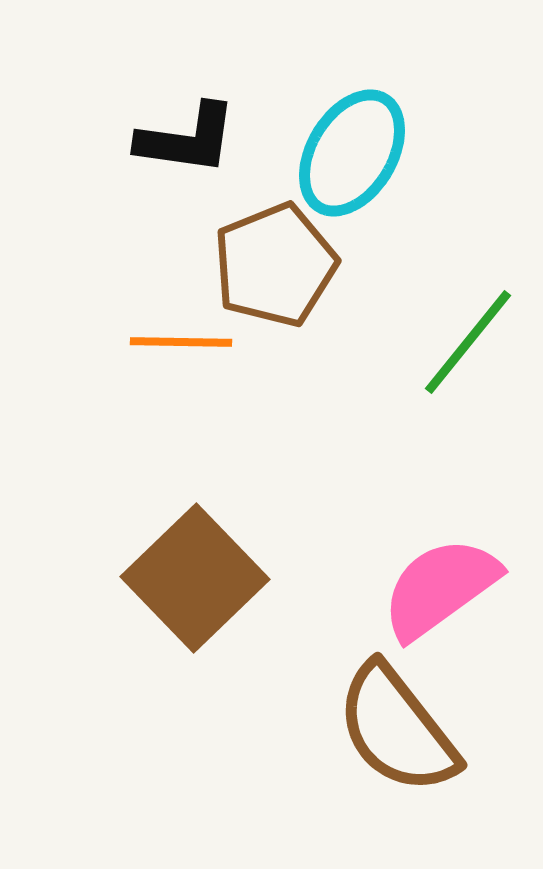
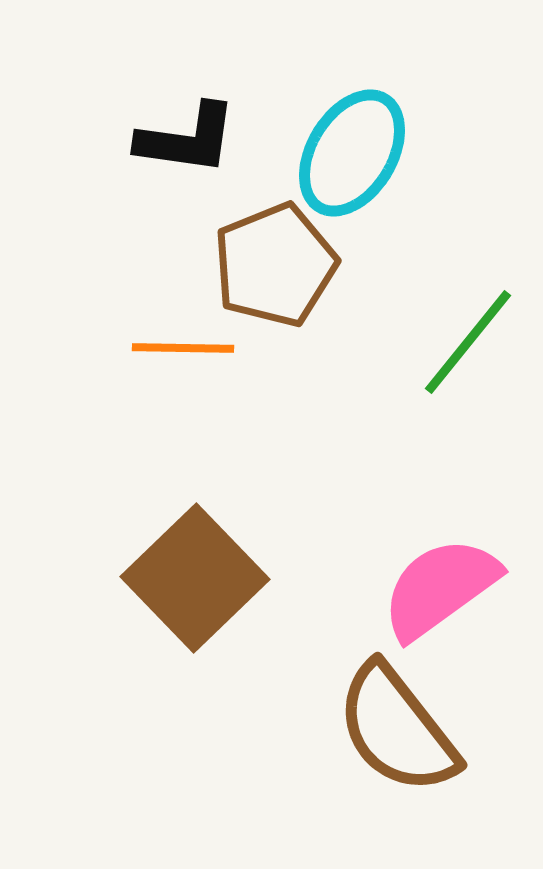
orange line: moved 2 px right, 6 px down
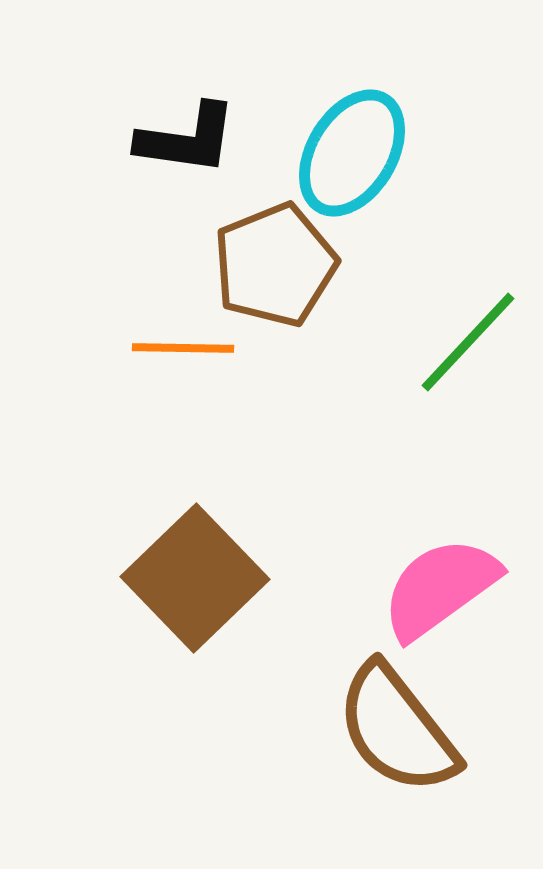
green line: rotated 4 degrees clockwise
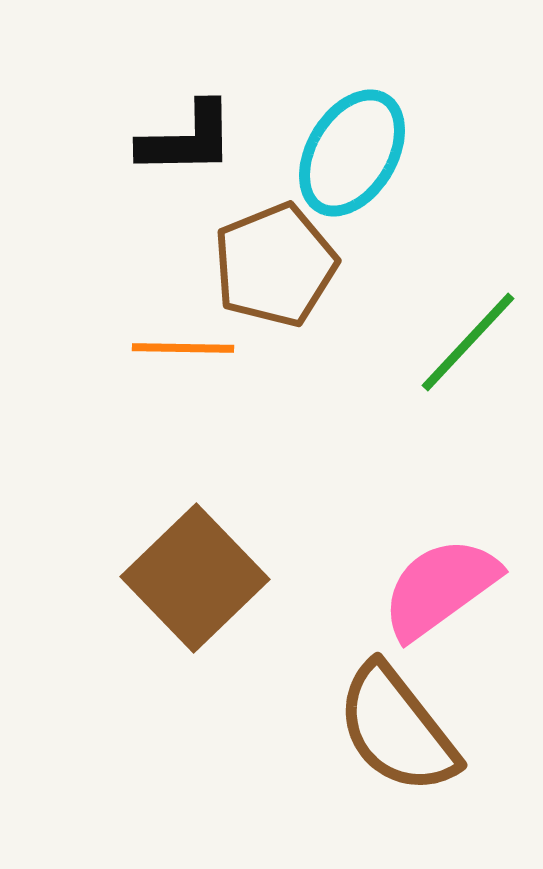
black L-shape: rotated 9 degrees counterclockwise
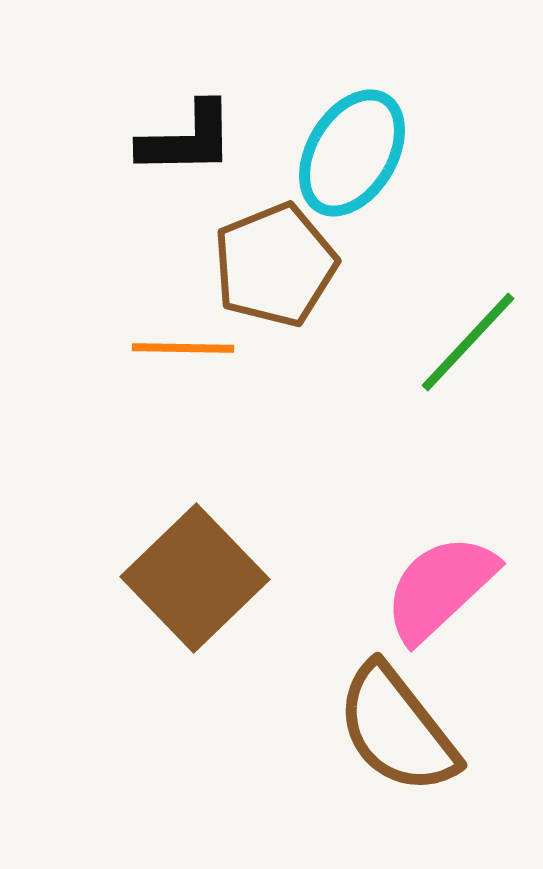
pink semicircle: rotated 7 degrees counterclockwise
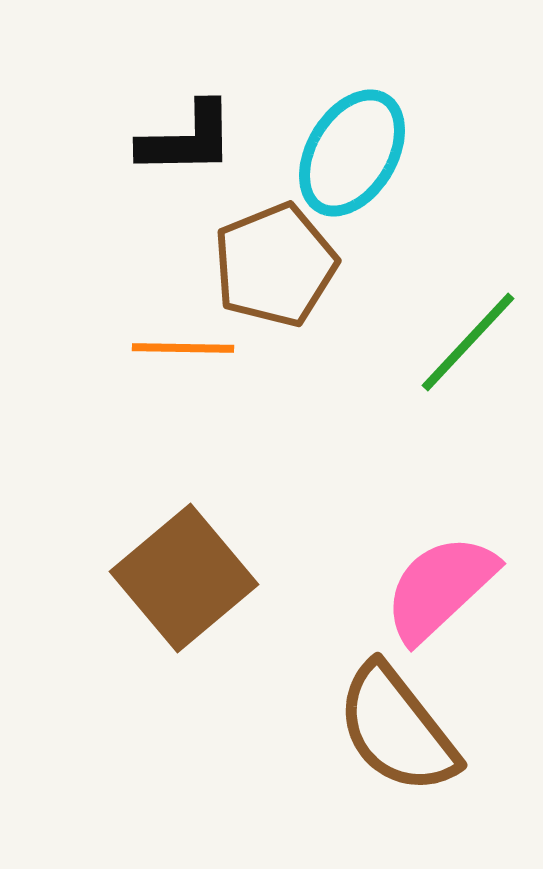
brown square: moved 11 px left; rotated 4 degrees clockwise
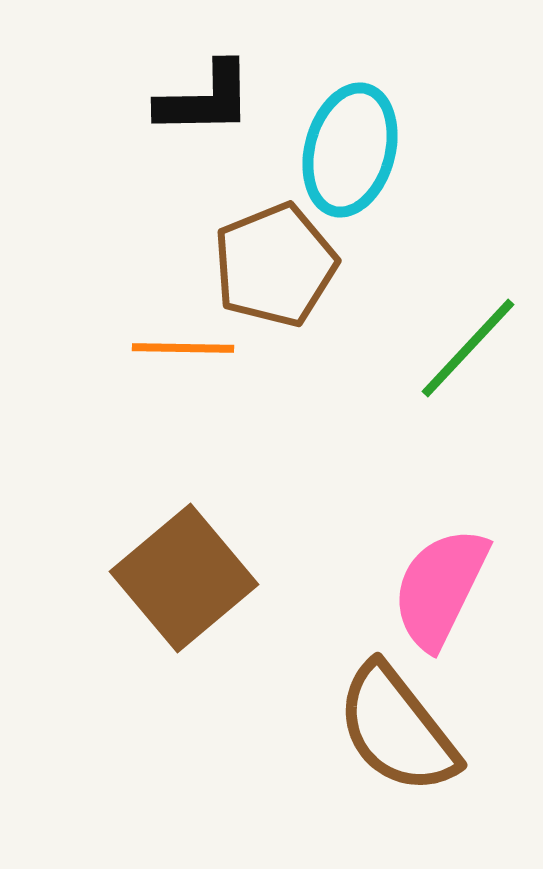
black L-shape: moved 18 px right, 40 px up
cyan ellipse: moved 2 px left, 3 px up; rotated 16 degrees counterclockwise
green line: moved 6 px down
pink semicircle: rotated 21 degrees counterclockwise
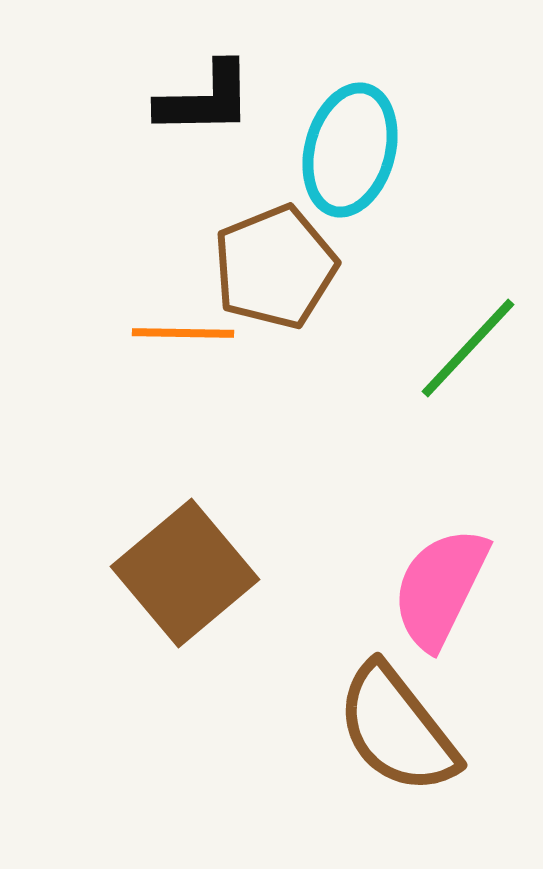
brown pentagon: moved 2 px down
orange line: moved 15 px up
brown square: moved 1 px right, 5 px up
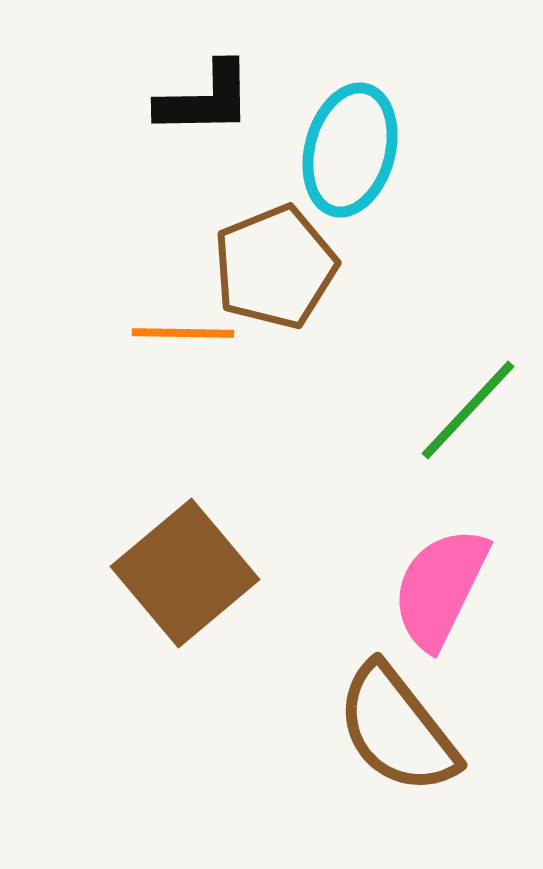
green line: moved 62 px down
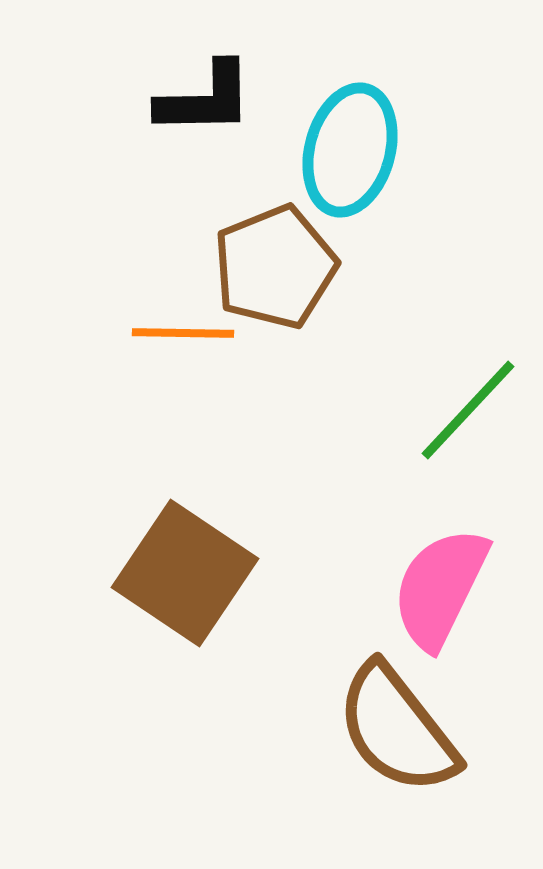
brown square: rotated 16 degrees counterclockwise
